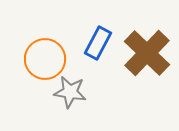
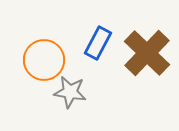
orange circle: moved 1 px left, 1 px down
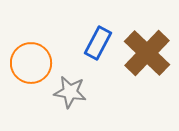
orange circle: moved 13 px left, 3 px down
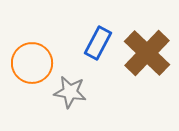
orange circle: moved 1 px right
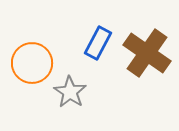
brown cross: rotated 9 degrees counterclockwise
gray star: rotated 24 degrees clockwise
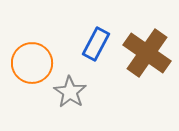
blue rectangle: moved 2 px left, 1 px down
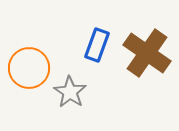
blue rectangle: moved 1 px right, 1 px down; rotated 8 degrees counterclockwise
orange circle: moved 3 px left, 5 px down
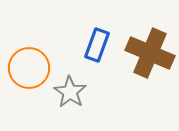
brown cross: moved 3 px right; rotated 12 degrees counterclockwise
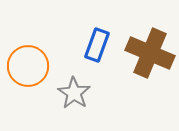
orange circle: moved 1 px left, 2 px up
gray star: moved 4 px right, 1 px down
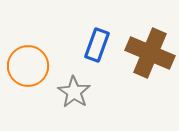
gray star: moved 1 px up
